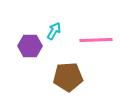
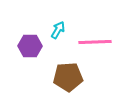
cyan arrow: moved 4 px right, 1 px up
pink line: moved 1 px left, 2 px down
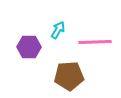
purple hexagon: moved 1 px left, 1 px down
brown pentagon: moved 1 px right, 1 px up
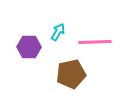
cyan arrow: moved 2 px down
brown pentagon: moved 2 px right, 2 px up; rotated 8 degrees counterclockwise
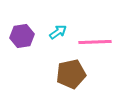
cyan arrow: rotated 24 degrees clockwise
purple hexagon: moved 7 px left, 11 px up; rotated 10 degrees counterclockwise
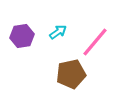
pink line: rotated 48 degrees counterclockwise
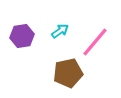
cyan arrow: moved 2 px right, 1 px up
brown pentagon: moved 3 px left, 1 px up
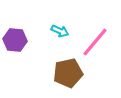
cyan arrow: rotated 60 degrees clockwise
purple hexagon: moved 7 px left, 4 px down; rotated 15 degrees clockwise
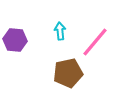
cyan arrow: rotated 120 degrees counterclockwise
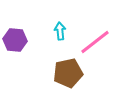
pink line: rotated 12 degrees clockwise
